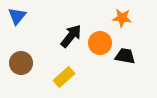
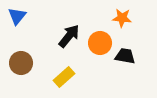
black arrow: moved 2 px left
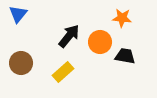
blue triangle: moved 1 px right, 2 px up
orange circle: moved 1 px up
yellow rectangle: moved 1 px left, 5 px up
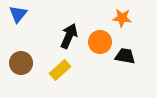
black arrow: rotated 15 degrees counterclockwise
yellow rectangle: moved 3 px left, 2 px up
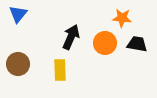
black arrow: moved 2 px right, 1 px down
orange circle: moved 5 px right, 1 px down
black trapezoid: moved 12 px right, 12 px up
brown circle: moved 3 px left, 1 px down
yellow rectangle: rotated 50 degrees counterclockwise
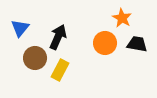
blue triangle: moved 2 px right, 14 px down
orange star: rotated 24 degrees clockwise
black arrow: moved 13 px left
brown circle: moved 17 px right, 6 px up
yellow rectangle: rotated 30 degrees clockwise
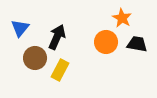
black arrow: moved 1 px left
orange circle: moved 1 px right, 1 px up
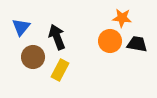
orange star: rotated 24 degrees counterclockwise
blue triangle: moved 1 px right, 1 px up
black arrow: rotated 45 degrees counterclockwise
orange circle: moved 4 px right, 1 px up
brown circle: moved 2 px left, 1 px up
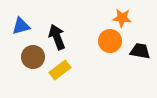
blue triangle: moved 1 px up; rotated 36 degrees clockwise
black trapezoid: moved 3 px right, 7 px down
yellow rectangle: rotated 25 degrees clockwise
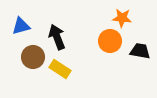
yellow rectangle: moved 1 px up; rotated 70 degrees clockwise
